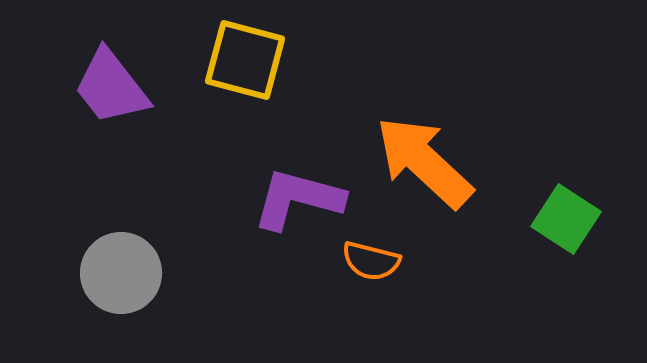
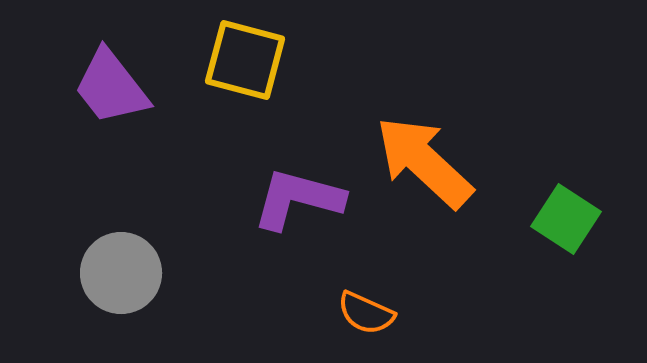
orange semicircle: moved 5 px left, 52 px down; rotated 10 degrees clockwise
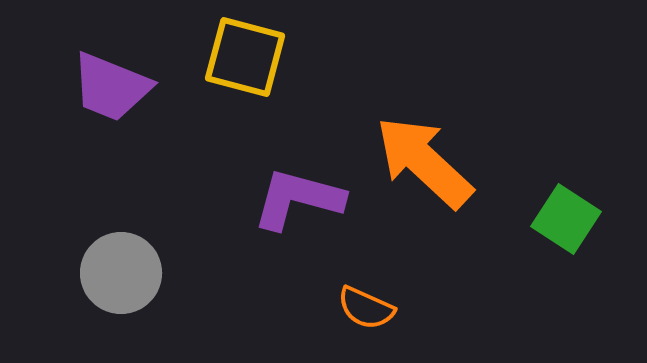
yellow square: moved 3 px up
purple trapezoid: rotated 30 degrees counterclockwise
orange semicircle: moved 5 px up
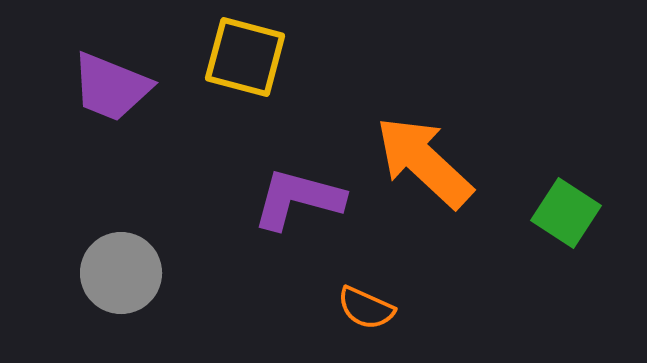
green square: moved 6 px up
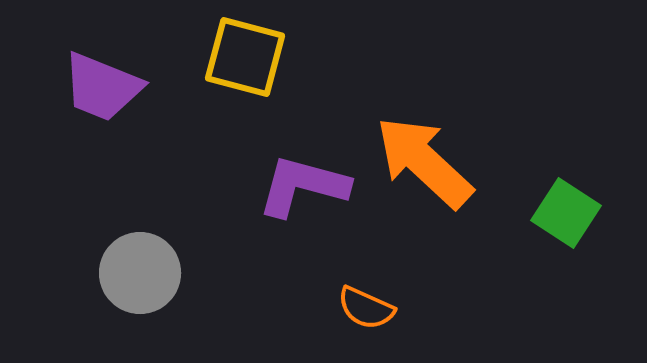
purple trapezoid: moved 9 px left
purple L-shape: moved 5 px right, 13 px up
gray circle: moved 19 px right
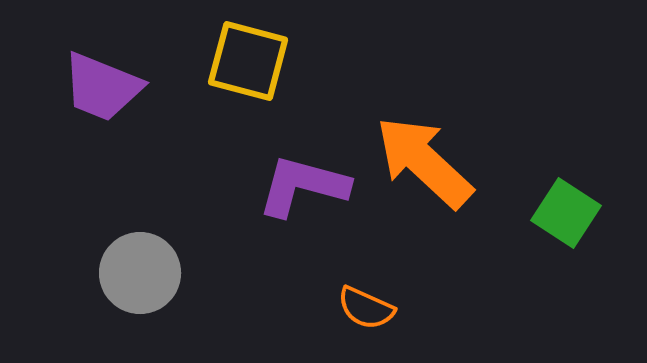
yellow square: moved 3 px right, 4 px down
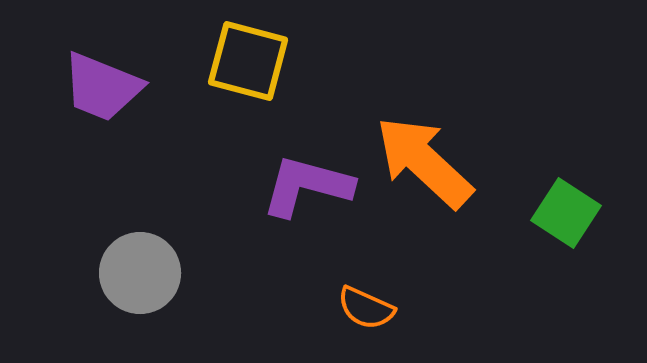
purple L-shape: moved 4 px right
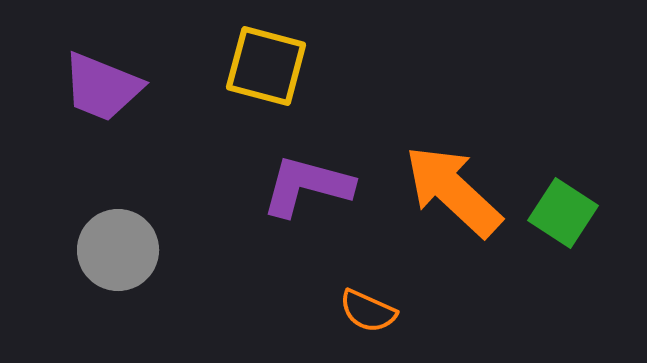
yellow square: moved 18 px right, 5 px down
orange arrow: moved 29 px right, 29 px down
green square: moved 3 px left
gray circle: moved 22 px left, 23 px up
orange semicircle: moved 2 px right, 3 px down
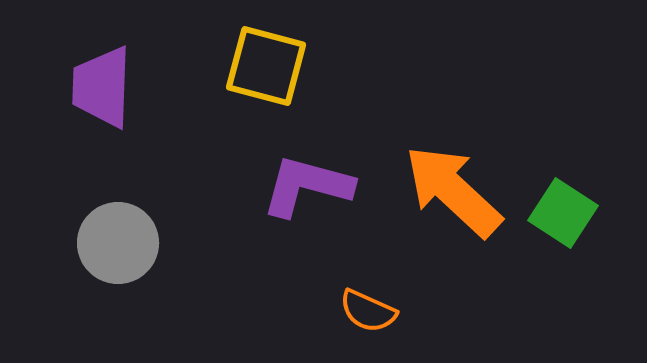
purple trapezoid: rotated 70 degrees clockwise
gray circle: moved 7 px up
